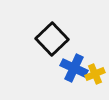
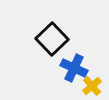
yellow cross: moved 3 px left, 12 px down; rotated 18 degrees counterclockwise
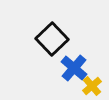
blue cross: rotated 16 degrees clockwise
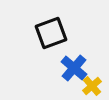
black square: moved 1 px left, 6 px up; rotated 24 degrees clockwise
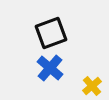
blue cross: moved 24 px left
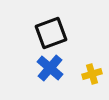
yellow cross: moved 12 px up; rotated 24 degrees clockwise
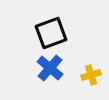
yellow cross: moved 1 px left, 1 px down
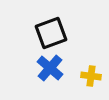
yellow cross: moved 1 px down; rotated 24 degrees clockwise
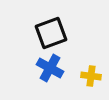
blue cross: rotated 12 degrees counterclockwise
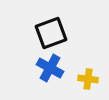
yellow cross: moved 3 px left, 3 px down
